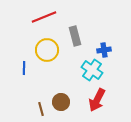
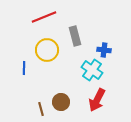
blue cross: rotated 16 degrees clockwise
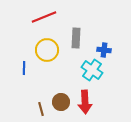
gray rectangle: moved 1 px right, 2 px down; rotated 18 degrees clockwise
red arrow: moved 12 px left, 2 px down; rotated 30 degrees counterclockwise
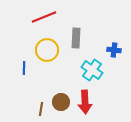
blue cross: moved 10 px right
brown line: rotated 24 degrees clockwise
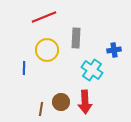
blue cross: rotated 16 degrees counterclockwise
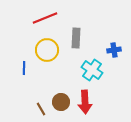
red line: moved 1 px right, 1 px down
brown line: rotated 40 degrees counterclockwise
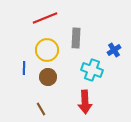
blue cross: rotated 24 degrees counterclockwise
cyan cross: rotated 15 degrees counterclockwise
brown circle: moved 13 px left, 25 px up
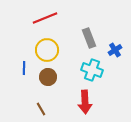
gray rectangle: moved 13 px right; rotated 24 degrees counterclockwise
blue cross: moved 1 px right
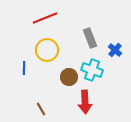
gray rectangle: moved 1 px right
blue cross: rotated 16 degrees counterclockwise
brown circle: moved 21 px right
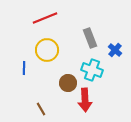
brown circle: moved 1 px left, 6 px down
red arrow: moved 2 px up
